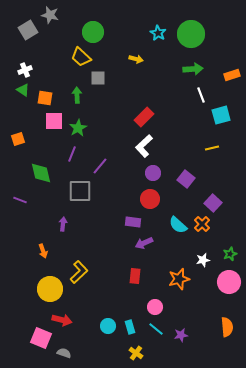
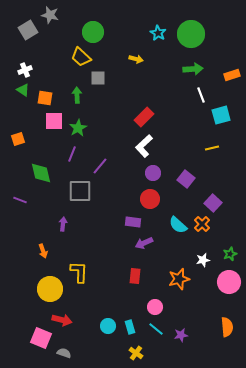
yellow L-shape at (79, 272): rotated 45 degrees counterclockwise
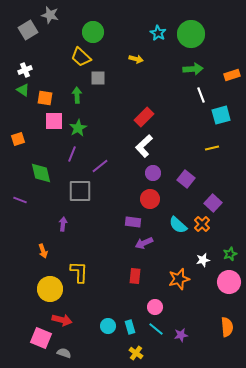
purple line at (100, 166): rotated 12 degrees clockwise
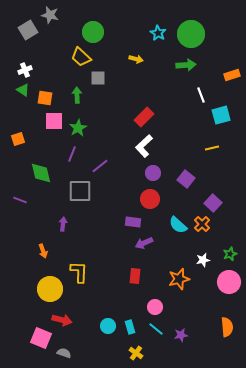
green arrow at (193, 69): moved 7 px left, 4 px up
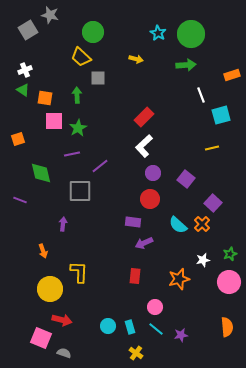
purple line at (72, 154): rotated 56 degrees clockwise
